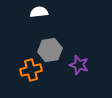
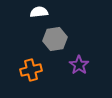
gray hexagon: moved 5 px right, 11 px up
purple star: rotated 18 degrees clockwise
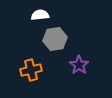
white semicircle: moved 1 px right, 3 px down
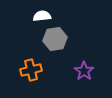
white semicircle: moved 2 px right, 1 px down
purple star: moved 5 px right, 6 px down
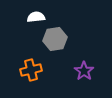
white semicircle: moved 6 px left, 1 px down
